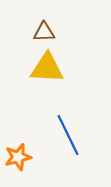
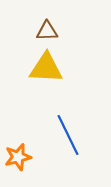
brown triangle: moved 3 px right, 1 px up
yellow triangle: moved 1 px left
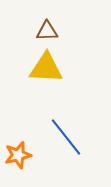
blue line: moved 2 px left, 2 px down; rotated 12 degrees counterclockwise
orange star: moved 2 px up
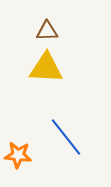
orange star: rotated 20 degrees clockwise
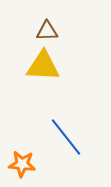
yellow triangle: moved 3 px left, 2 px up
orange star: moved 4 px right, 9 px down
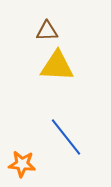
yellow triangle: moved 14 px right
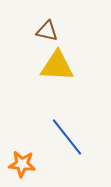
brown triangle: rotated 15 degrees clockwise
blue line: moved 1 px right
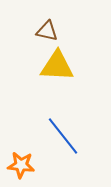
blue line: moved 4 px left, 1 px up
orange star: moved 1 px left, 1 px down
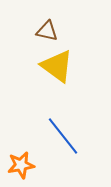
yellow triangle: rotated 33 degrees clockwise
orange star: rotated 16 degrees counterclockwise
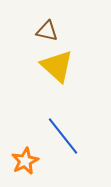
yellow triangle: rotated 6 degrees clockwise
orange star: moved 4 px right, 4 px up; rotated 16 degrees counterclockwise
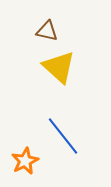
yellow triangle: moved 2 px right, 1 px down
